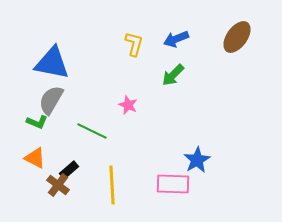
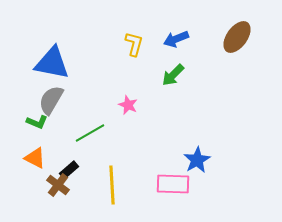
green line: moved 2 px left, 2 px down; rotated 56 degrees counterclockwise
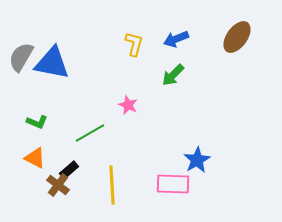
gray semicircle: moved 30 px left, 43 px up
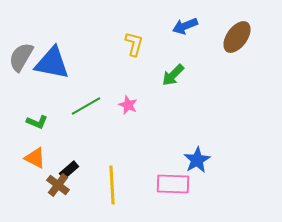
blue arrow: moved 9 px right, 13 px up
green line: moved 4 px left, 27 px up
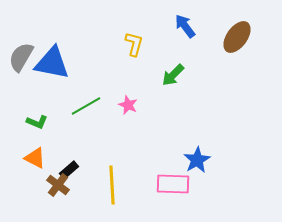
blue arrow: rotated 75 degrees clockwise
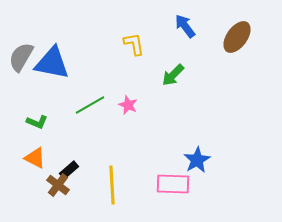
yellow L-shape: rotated 25 degrees counterclockwise
green line: moved 4 px right, 1 px up
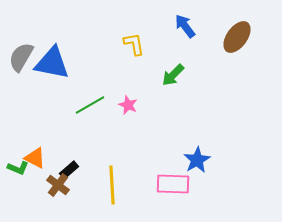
green L-shape: moved 19 px left, 46 px down
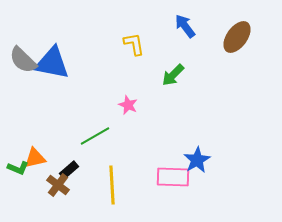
gray semicircle: moved 2 px right, 3 px down; rotated 76 degrees counterclockwise
green line: moved 5 px right, 31 px down
orange triangle: rotated 40 degrees counterclockwise
pink rectangle: moved 7 px up
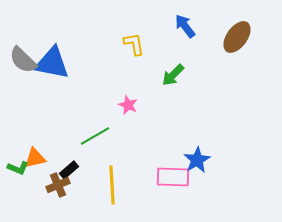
brown cross: rotated 30 degrees clockwise
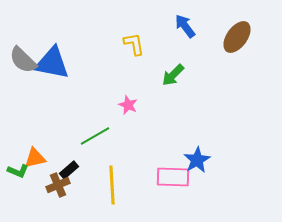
green L-shape: moved 3 px down
